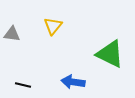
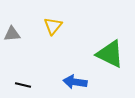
gray triangle: rotated 12 degrees counterclockwise
blue arrow: moved 2 px right
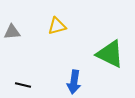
yellow triangle: moved 4 px right; rotated 36 degrees clockwise
gray triangle: moved 2 px up
blue arrow: moved 1 px left; rotated 90 degrees counterclockwise
